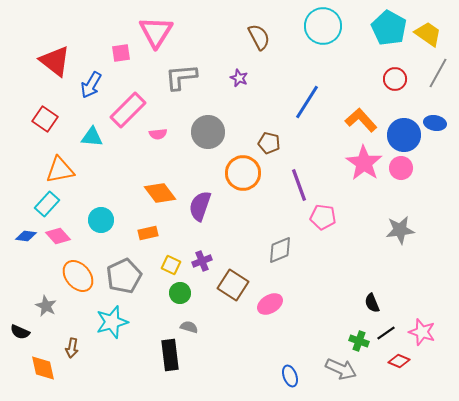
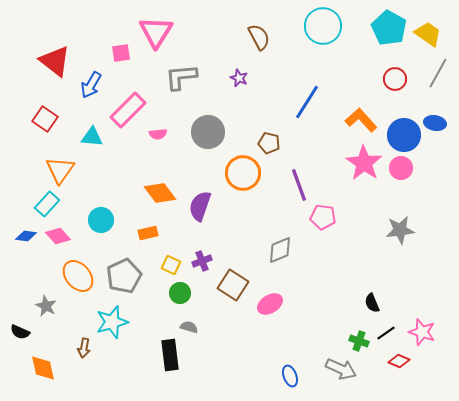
orange triangle at (60, 170): rotated 44 degrees counterclockwise
brown arrow at (72, 348): moved 12 px right
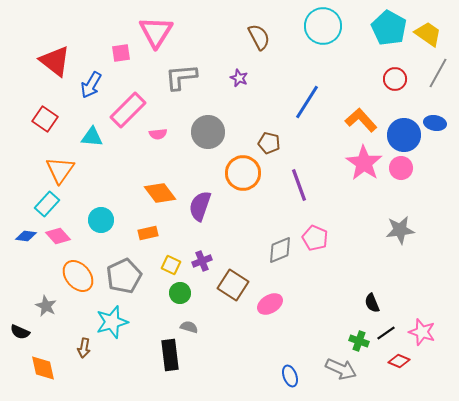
pink pentagon at (323, 217): moved 8 px left, 21 px down; rotated 15 degrees clockwise
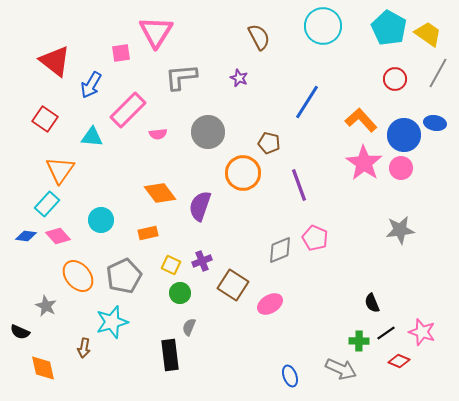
gray semicircle at (189, 327): rotated 84 degrees counterclockwise
green cross at (359, 341): rotated 18 degrees counterclockwise
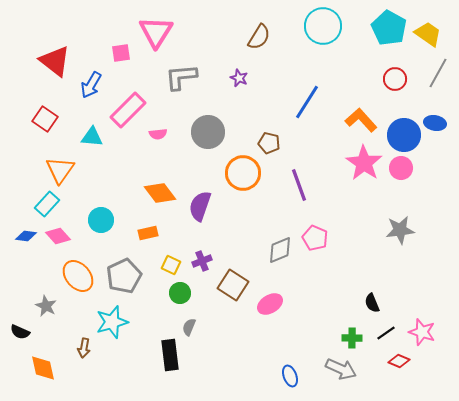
brown semicircle at (259, 37): rotated 60 degrees clockwise
green cross at (359, 341): moved 7 px left, 3 px up
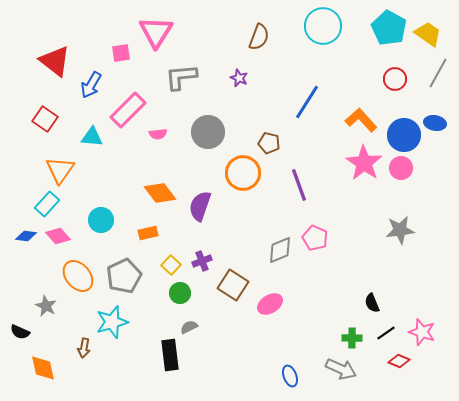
brown semicircle at (259, 37): rotated 12 degrees counterclockwise
yellow square at (171, 265): rotated 18 degrees clockwise
gray semicircle at (189, 327): rotated 42 degrees clockwise
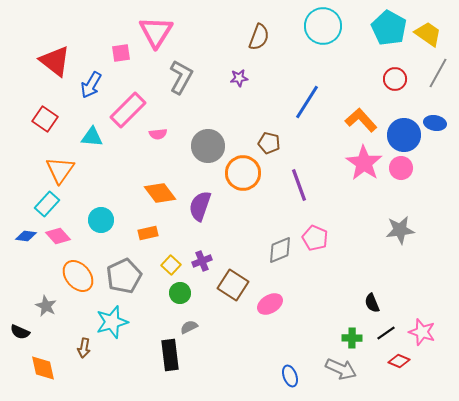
gray L-shape at (181, 77): rotated 124 degrees clockwise
purple star at (239, 78): rotated 30 degrees counterclockwise
gray circle at (208, 132): moved 14 px down
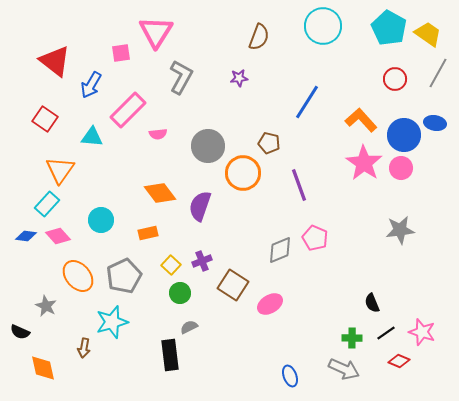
gray arrow at (341, 369): moved 3 px right
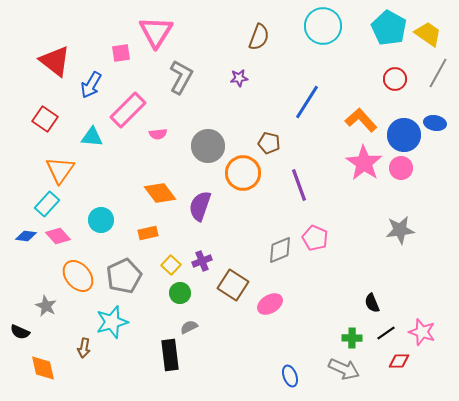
red diamond at (399, 361): rotated 25 degrees counterclockwise
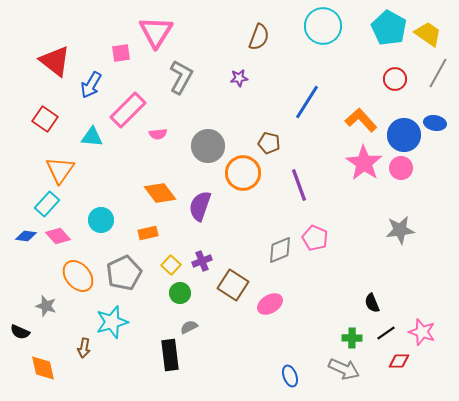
gray pentagon at (124, 276): moved 3 px up
gray star at (46, 306): rotated 10 degrees counterclockwise
